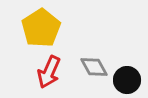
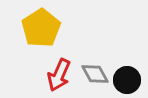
gray diamond: moved 1 px right, 7 px down
red arrow: moved 10 px right, 3 px down
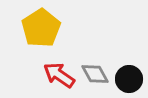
red arrow: rotated 100 degrees clockwise
black circle: moved 2 px right, 1 px up
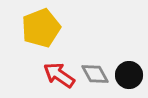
yellow pentagon: rotated 12 degrees clockwise
black circle: moved 4 px up
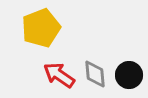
gray diamond: rotated 24 degrees clockwise
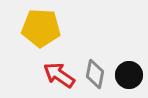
yellow pentagon: rotated 24 degrees clockwise
gray diamond: rotated 16 degrees clockwise
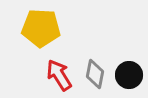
red arrow: rotated 24 degrees clockwise
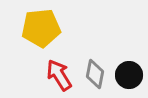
yellow pentagon: rotated 9 degrees counterclockwise
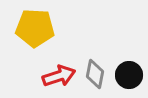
yellow pentagon: moved 6 px left; rotated 9 degrees clockwise
red arrow: moved 1 px down; rotated 104 degrees clockwise
